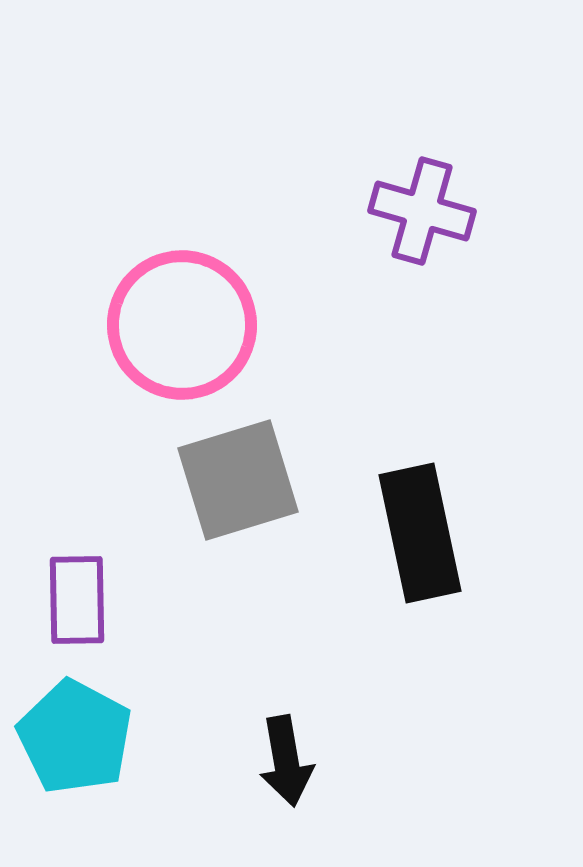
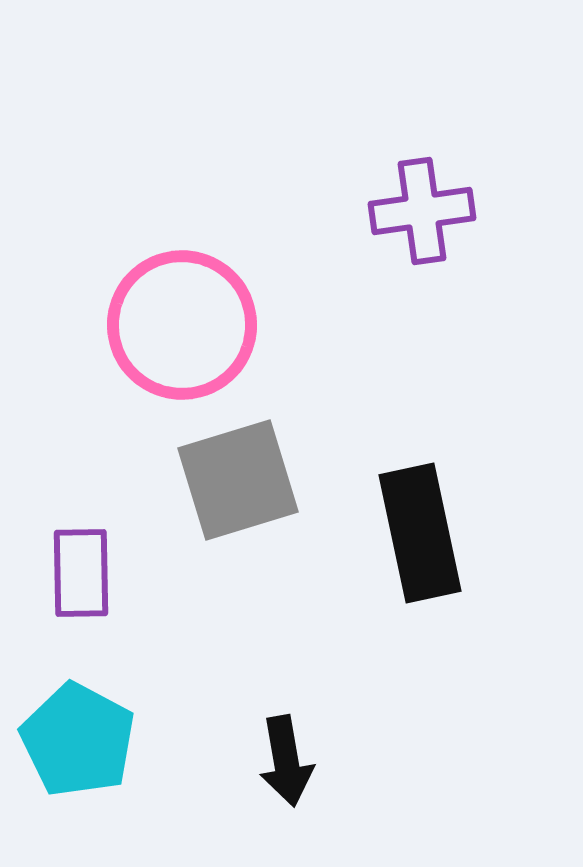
purple cross: rotated 24 degrees counterclockwise
purple rectangle: moved 4 px right, 27 px up
cyan pentagon: moved 3 px right, 3 px down
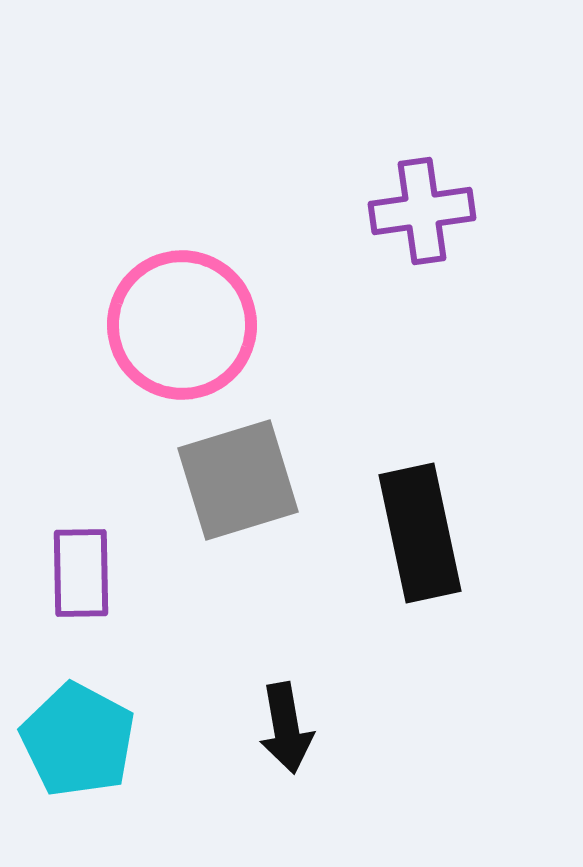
black arrow: moved 33 px up
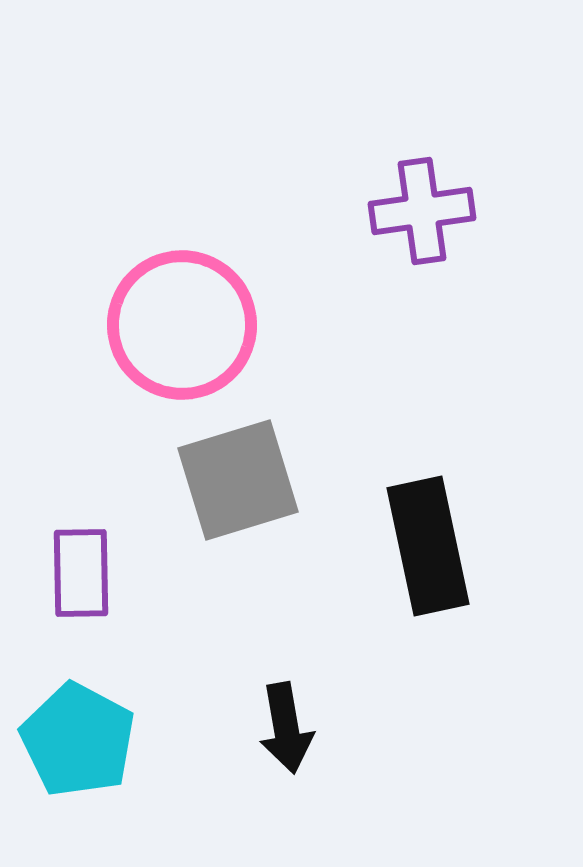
black rectangle: moved 8 px right, 13 px down
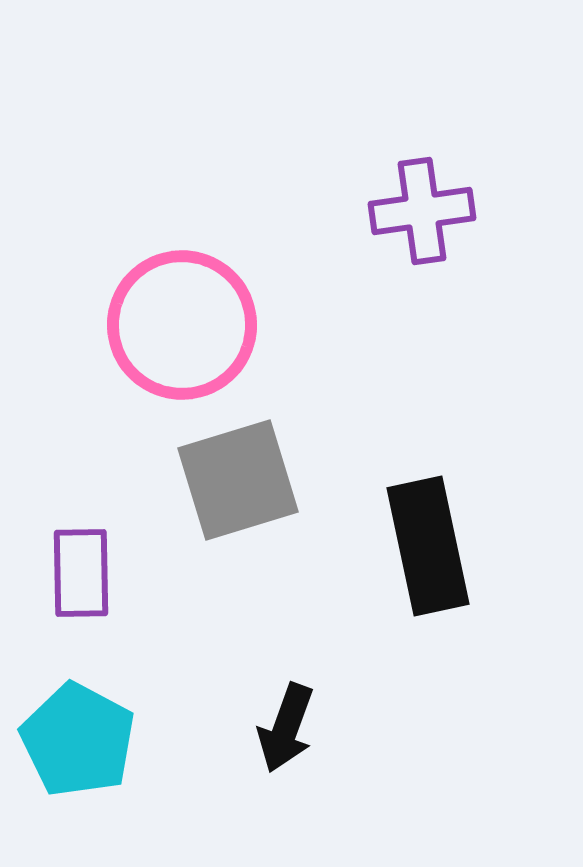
black arrow: rotated 30 degrees clockwise
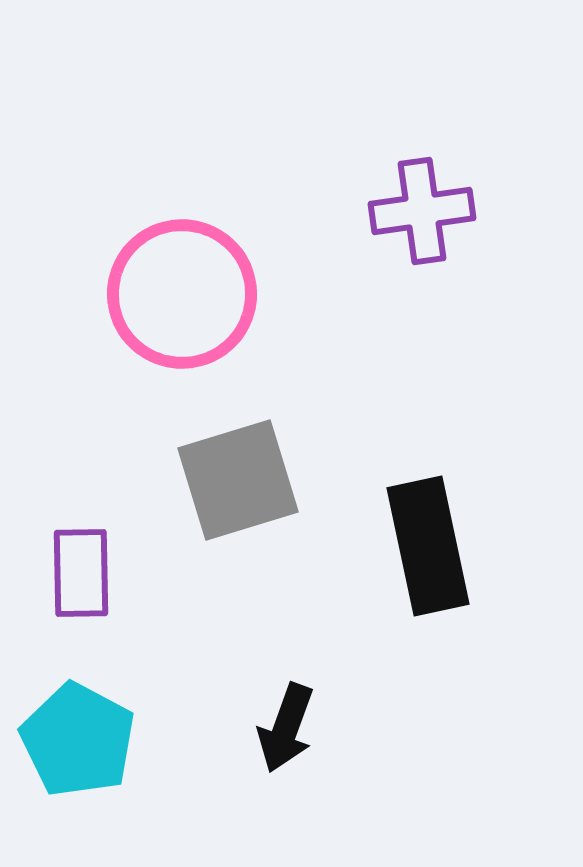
pink circle: moved 31 px up
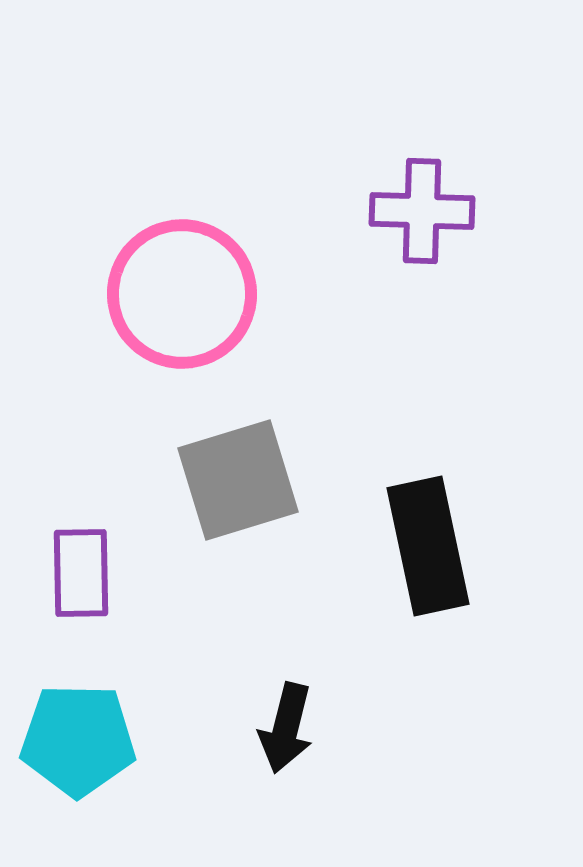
purple cross: rotated 10 degrees clockwise
black arrow: rotated 6 degrees counterclockwise
cyan pentagon: rotated 27 degrees counterclockwise
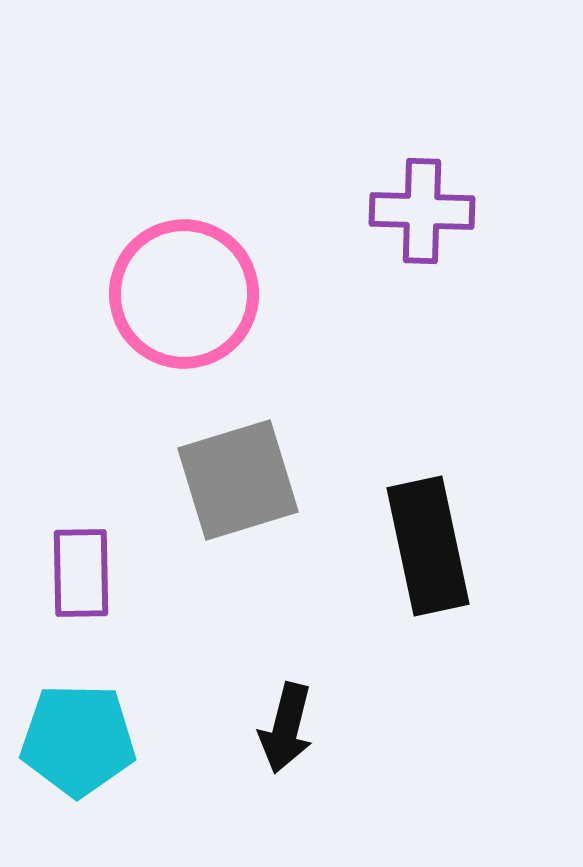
pink circle: moved 2 px right
